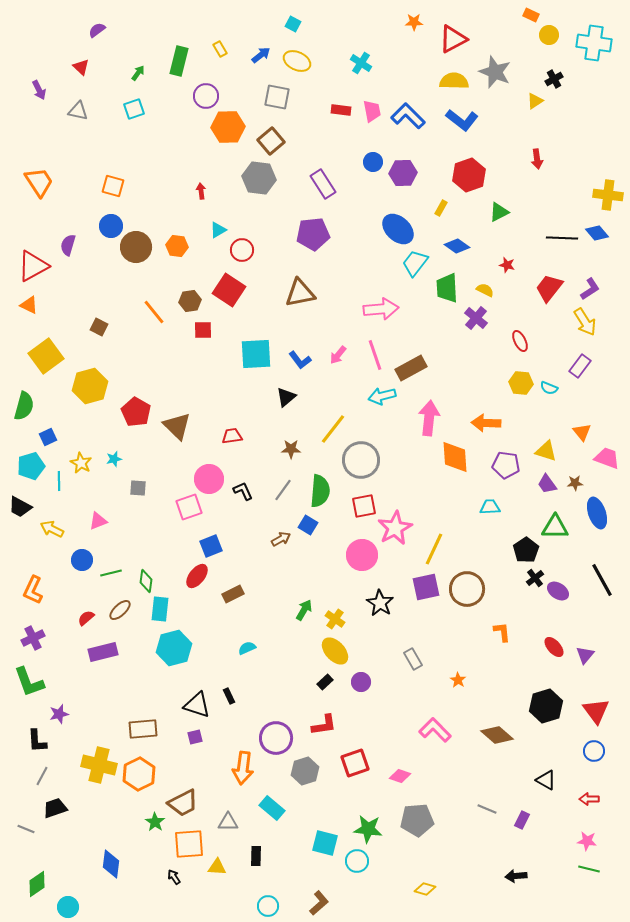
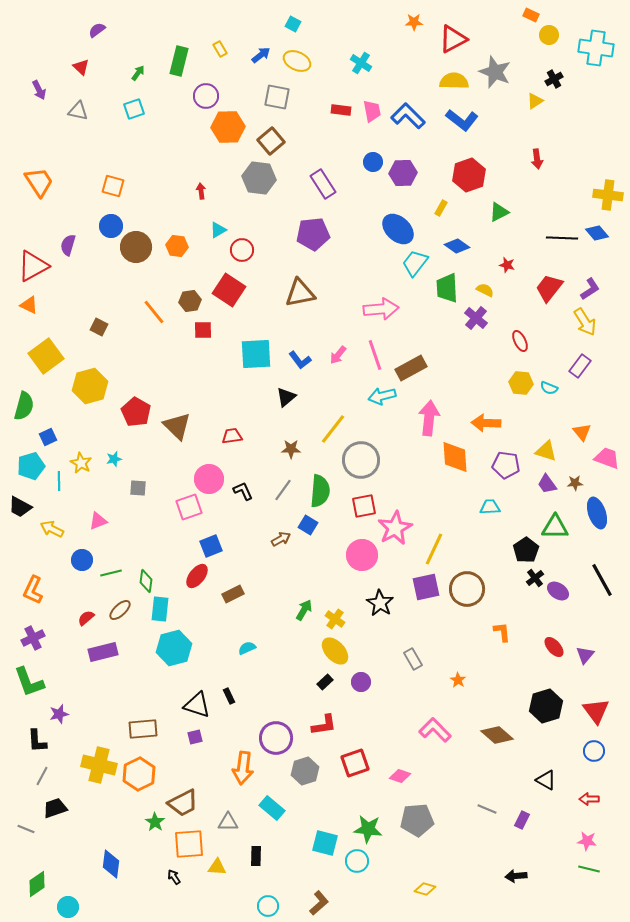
cyan cross at (594, 43): moved 2 px right, 5 px down
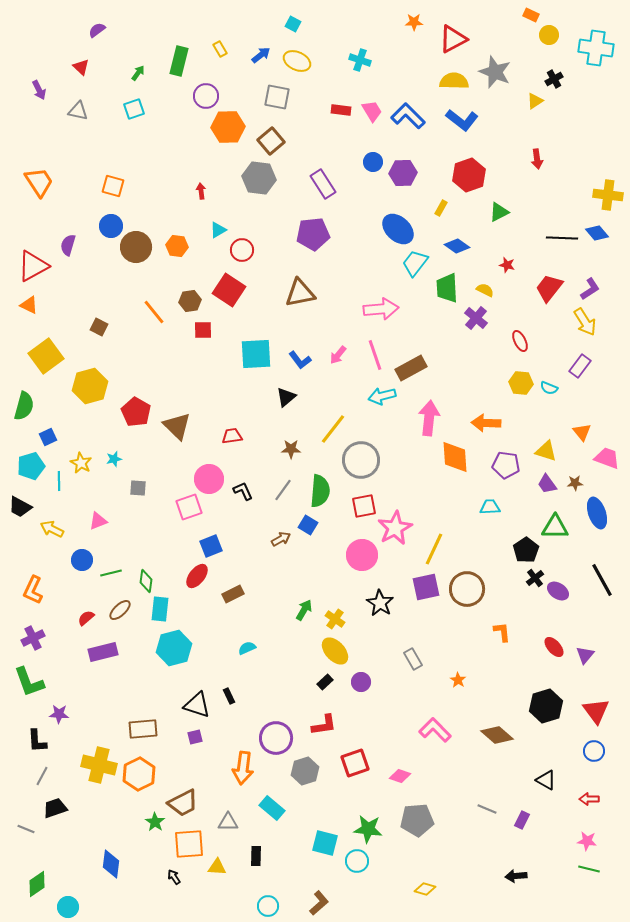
cyan cross at (361, 63): moved 1 px left, 3 px up; rotated 15 degrees counterclockwise
pink trapezoid at (372, 111): rotated 20 degrees counterclockwise
purple star at (59, 714): rotated 18 degrees clockwise
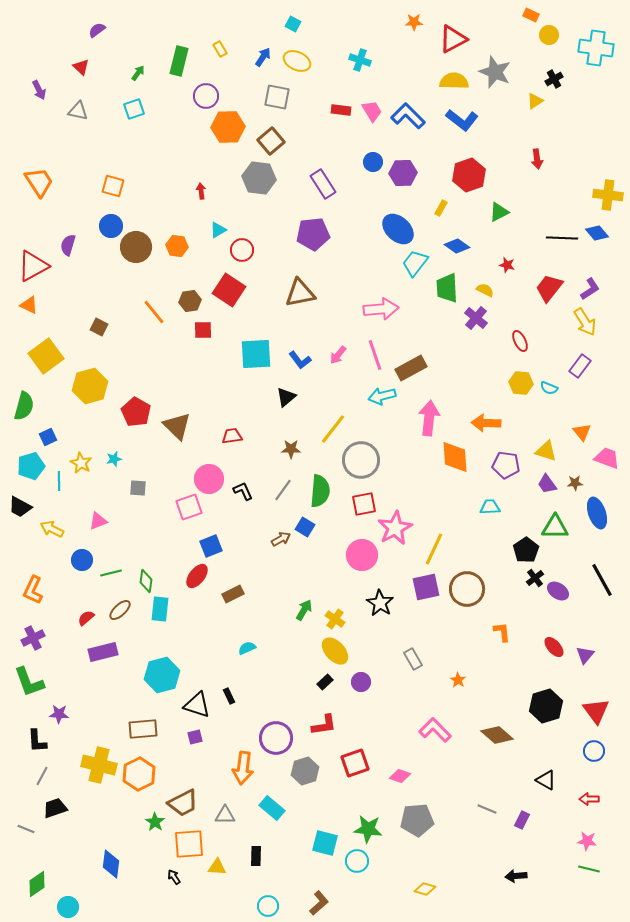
blue arrow at (261, 55): moved 2 px right, 2 px down; rotated 18 degrees counterclockwise
red square at (364, 506): moved 2 px up
blue square at (308, 525): moved 3 px left, 2 px down
cyan hexagon at (174, 648): moved 12 px left, 27 px down
gray triangle at (228, 822): moved 3 px left, 7 px up
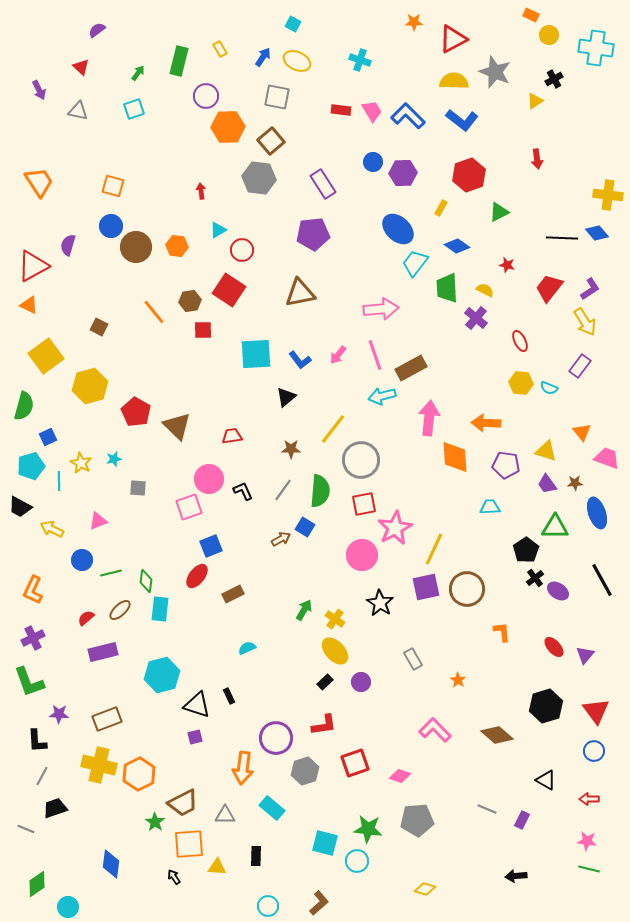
brown rectangle at (143, 729): moved 36 px left, 10 px up; rotated 16 degrees counterclockwise
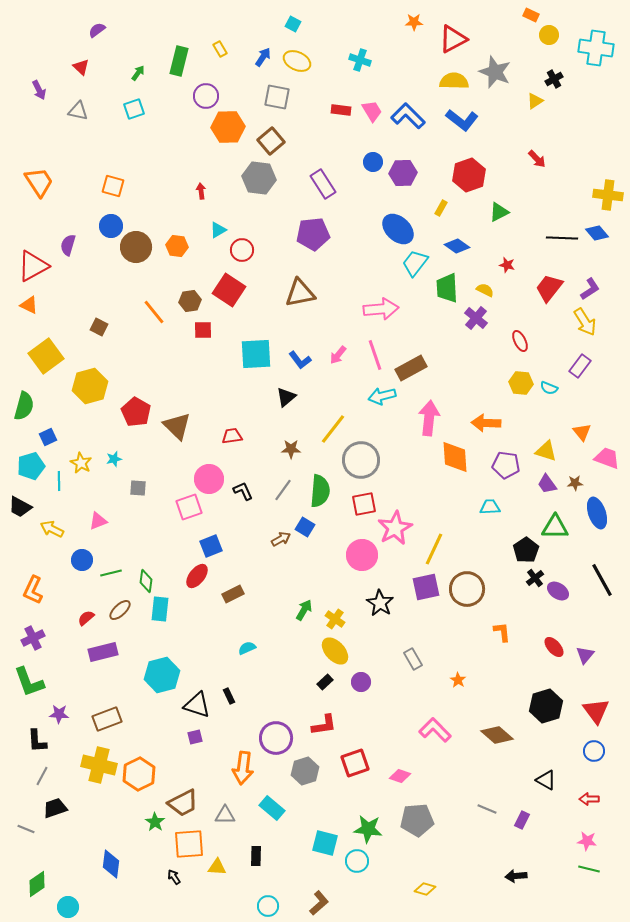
red arrow at (537, 159): rotated 36 degrees counterclockwise
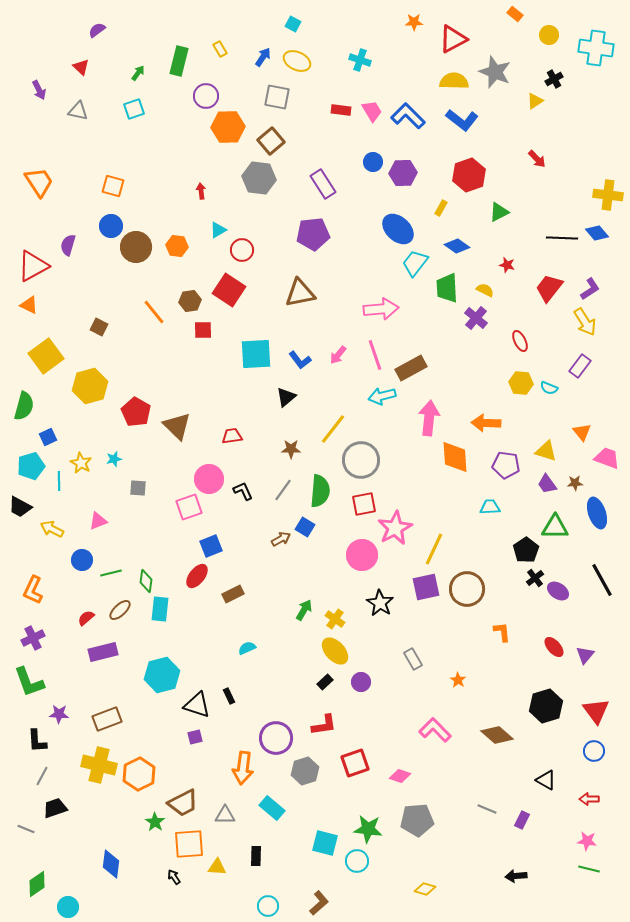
orange rectangle at (531, 15): moved 16 px left, 1 px up; rotated 14 degrees clockwise
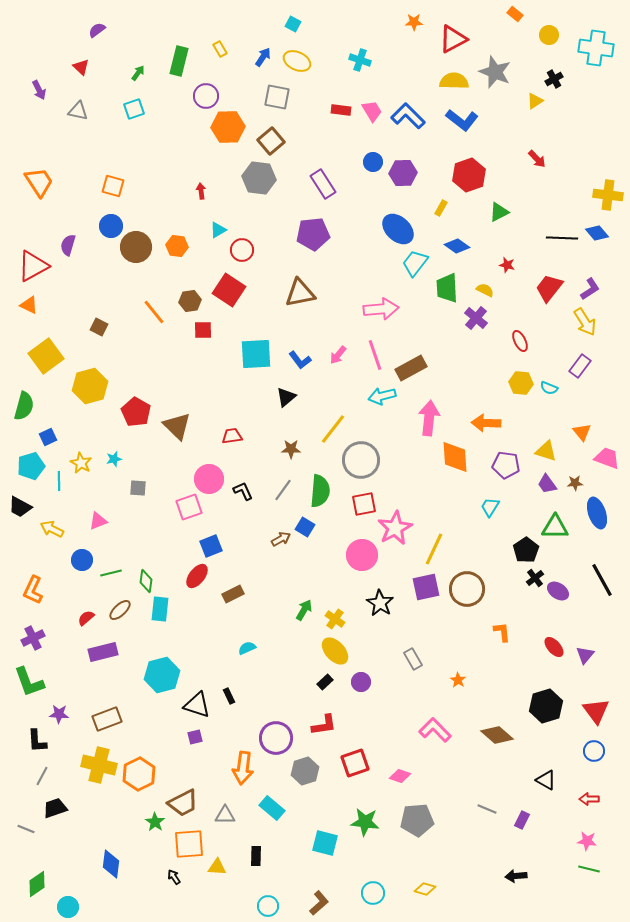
cyan trapezoid at (490, 507): rotated 55 degrees counterclockwise
green star at (368, 829): moved 3 px left, 7 px up
cyan circle at (357, 861): moved 16 px right, 32 px down
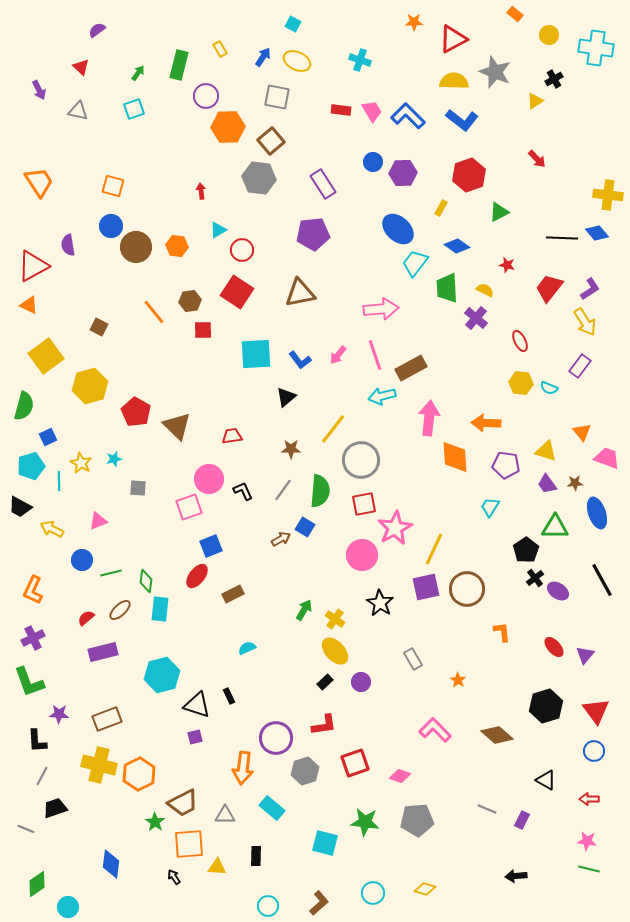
green rectangle at (179, 61): moved 4 px down
purple semicircle at (68, 245): rotated 25 degrees counterclockwise
red square at (229, 290): moved 8 px right, 2 px down
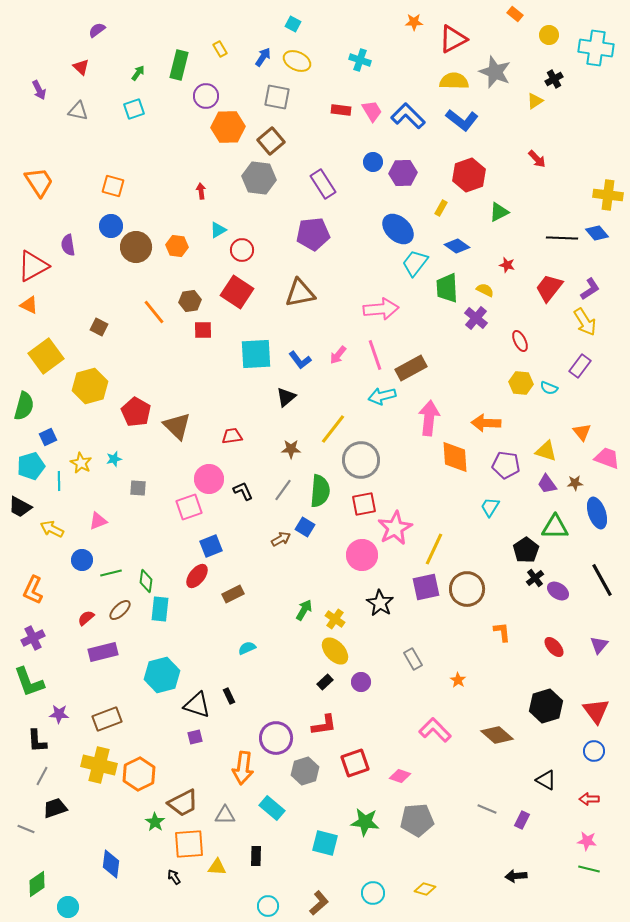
purple triangle at (585, 655): moved 14 px right, 10 px up
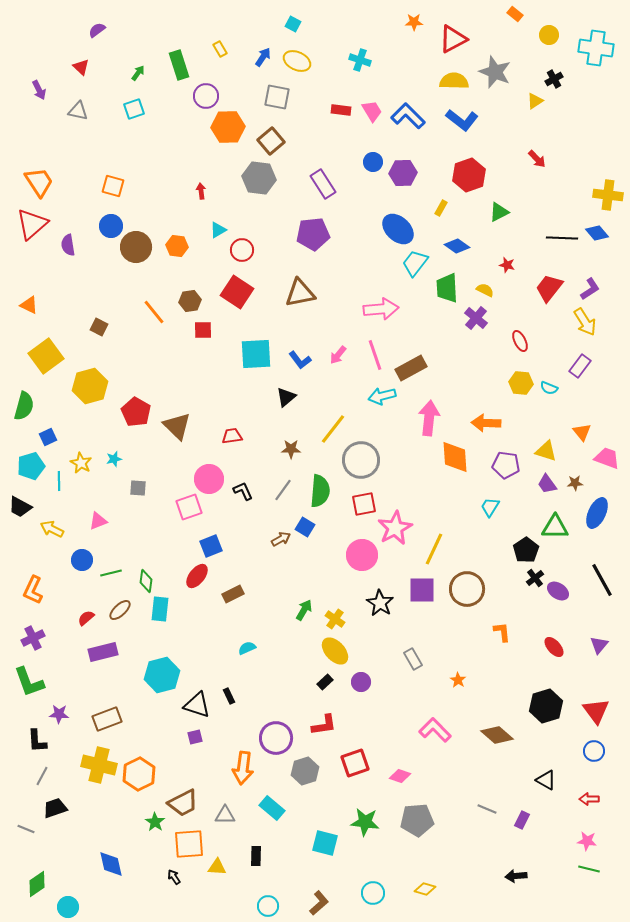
green rectangle at (179, 65): rotated 32 degrees counterclockwise
red triangle at (33, 266): moved 1 px left, 42 px up; rotated 12 degrees counterclockwise
blue ellipse at (597, 513): rotated 44 degrees clockwise
purple square at (426, 587): moved 4 px left, 3 px down; rotated 12 degrees clockwise
blue diamond at (111, 864): rotated 20 degrees counterclockwise
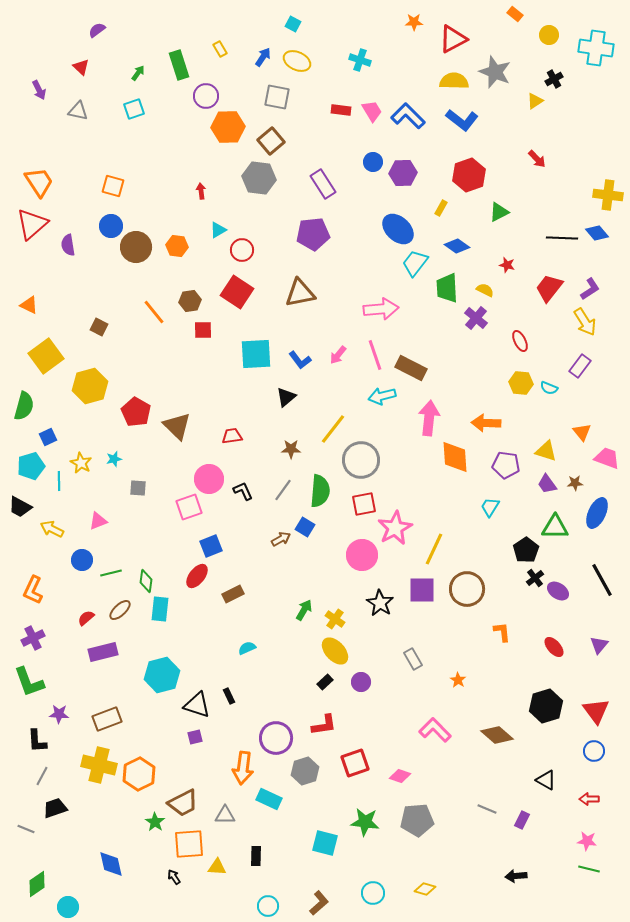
brown rectangle at (411, 368): rotated 56 degrees clockwise
cyan rectangle at (272, 808): moved 3 px left, 9 px up; rotated 15 degrees counterclockwise
